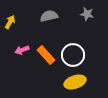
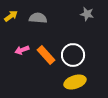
gray semicircle: moved 11 px left, 2 px down; rotated 18 degrees clockwise
yellow arrow: moved 1 px right, 6 px up; rotated 24 degrees clockwise
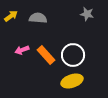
yellow ellipse: moved 3 px left, 1 px up
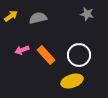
gray semicircle: rotated 18 degrees counterclockwise
white circle: moved 6 px right
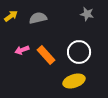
white circle: moved 3 px up
yellow ellipse: moved 2 px right
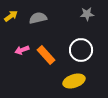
gray star: rotated 16 degrees counterclockwise
white circle: moved 2 px right, 2 px up
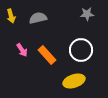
yellow arrow: rotated 112 degrees clockwise
pink arrow: rotated 104 degrees counterclockwise
orange rectangle: moved 1 px right
